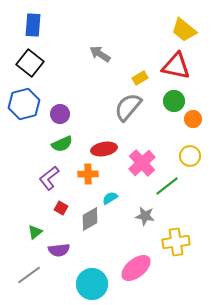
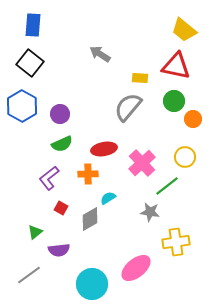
yellow rectangle: rotated 35 degrees clockwise
blue hexagon: moved 2 px left, 2 px down; rotated 16 degrees counterclockwise
yellow circle: moved 5 px left, 1 px down
cyan semicircle: moved 2 px left
gray star: moved 5 px right, 4 px up
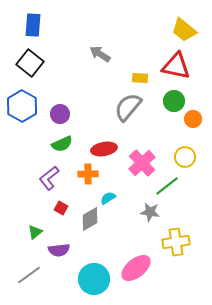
cyan circle: moved 2 px right, 5 px up
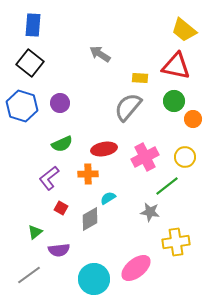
blue hexagon: rotated 12 degrees counterclockwise
purple circle: moved 11 px up
pink cross: moved 3 px right, 6 px up; rotated 16 degrees clockwise
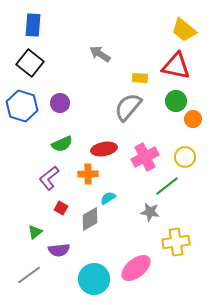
green circle: moved 2 px right
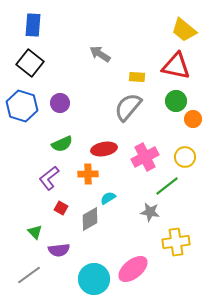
yellow rectangle: moved 3 px left, 1 px up
green triangle: rotated 35 degrees counterclockwise
pink ellipse: moved 3 px left, 1 px down
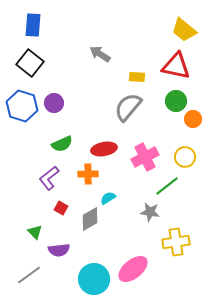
purple circle: moved 6 px left
